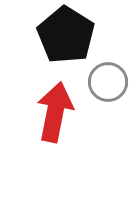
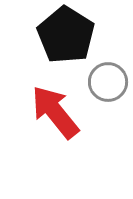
red arrow: rotated 50 degrees counterclockwise
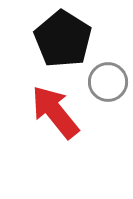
black pentagon: moved 3 px left, 4 px down
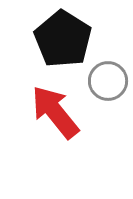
gray circle: moved 1 px up
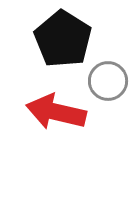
red arrow: moved 1 px right; rotated 38 degrees counterclockwise
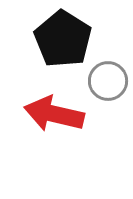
red arrow: moved 2 px left, 2 px down
